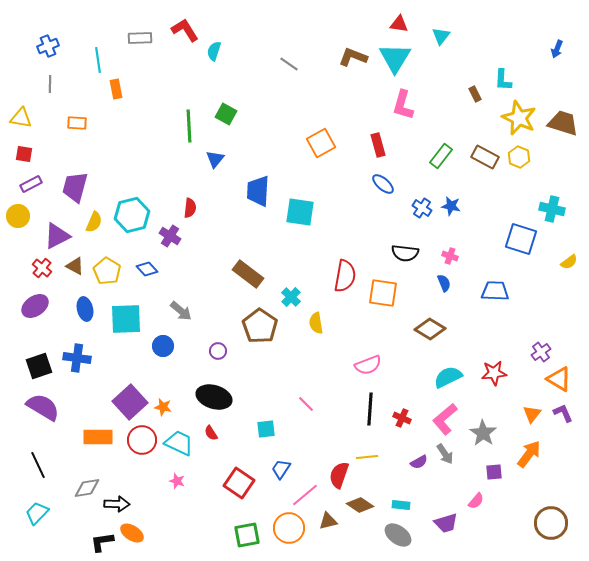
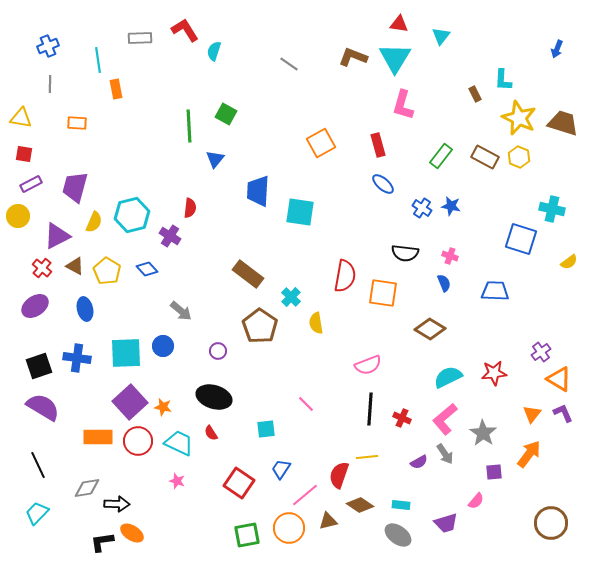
cyan square at (126, 319): moved 34 px down
red circle at (142, 440): moved 4 px left, 1 px down
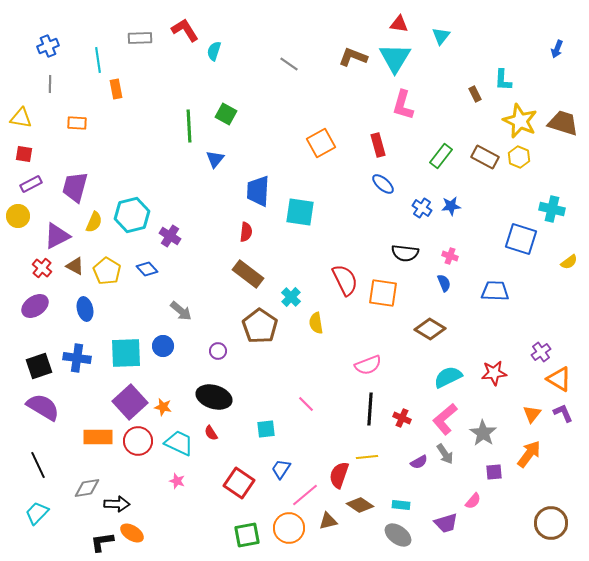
yellow star at (519, 118): moved 1 px right, 3 px down
blue star at (451, 206): rotated 18 degrees counterclockwise
red semicircle at (190, 208): moved 56 px right, 24 px down
red semicircle at (345, 276): moved 4 px down; rotated 36 degrees counterclockwise
pink semicircle at (476, 501): moved 3 px left
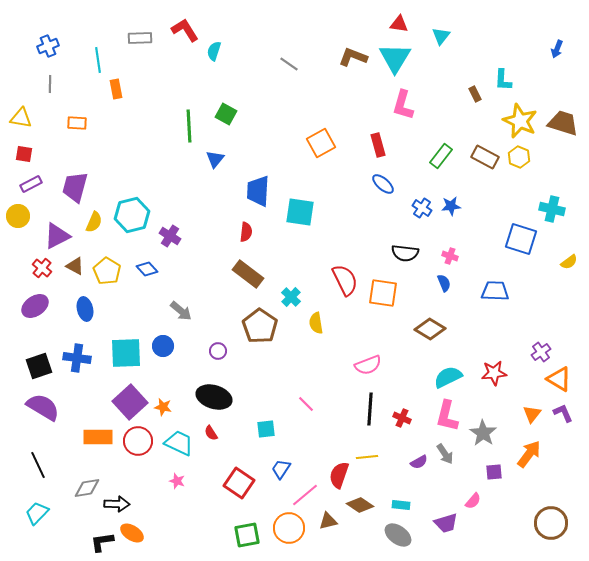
pink L-shape at (445, 419): moved 2 px right, 3 px up; rotated 36 degrees counterclockwise
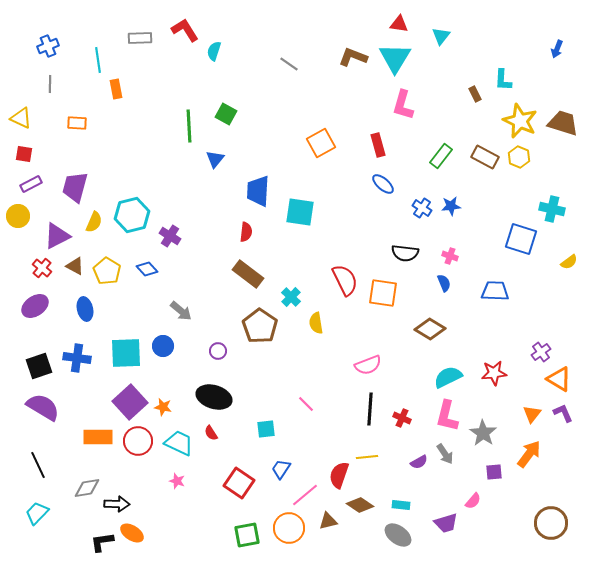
yellow triangle at (21, 118): rotated 15 degrees clockwise
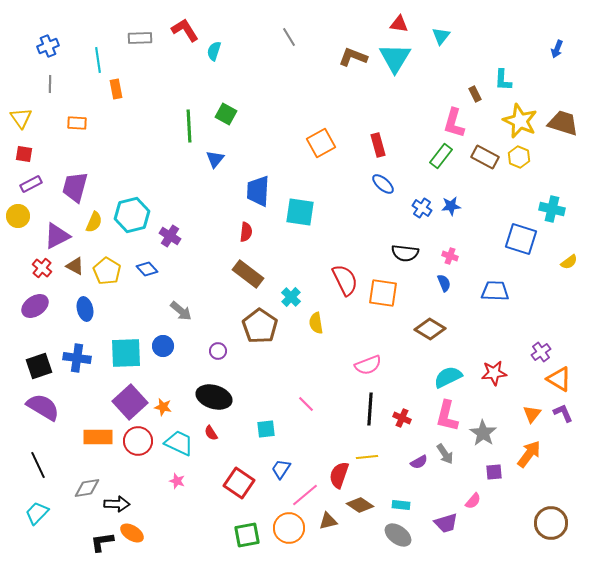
gray line at (289, 64): moved 27 px up; rotated 24 degrees clockwise
pink L-shape at (403, 105): moved 51 px right, 18 px down
yellow triangle at (21, 118): rotated 30 degrees clockwise
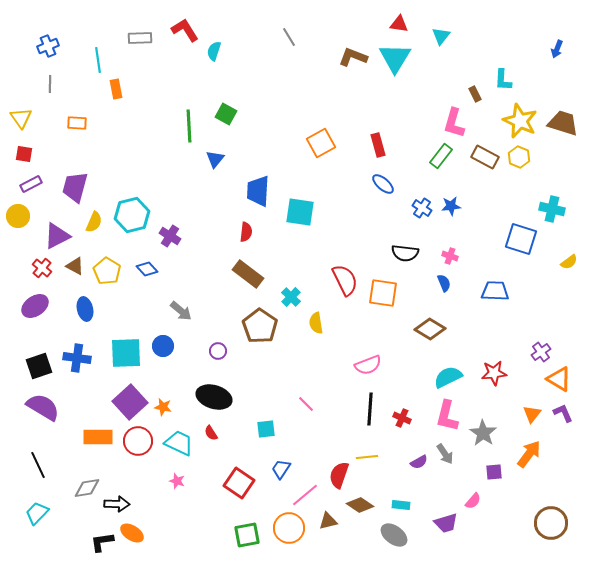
gray ellipse at (398, 535): moved 4 px left
